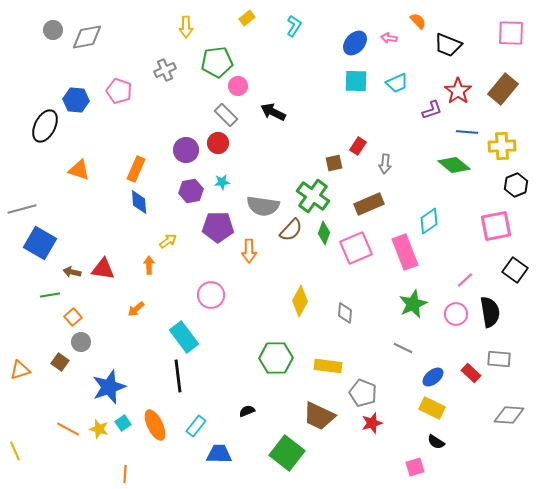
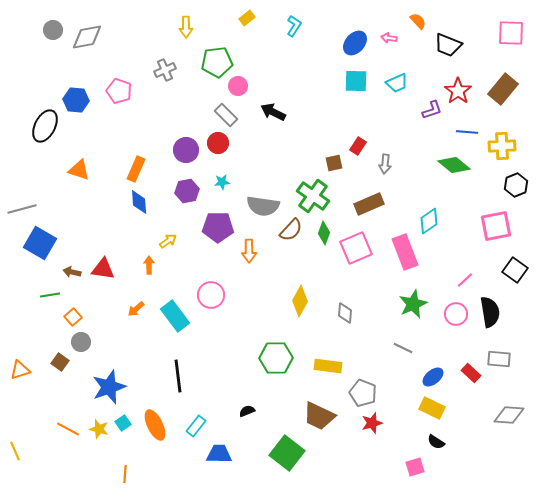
purple hexagon at (191, 191): moved 4 px left
cyan rectangle at (184, 337): moved 9 px left, 21 px up
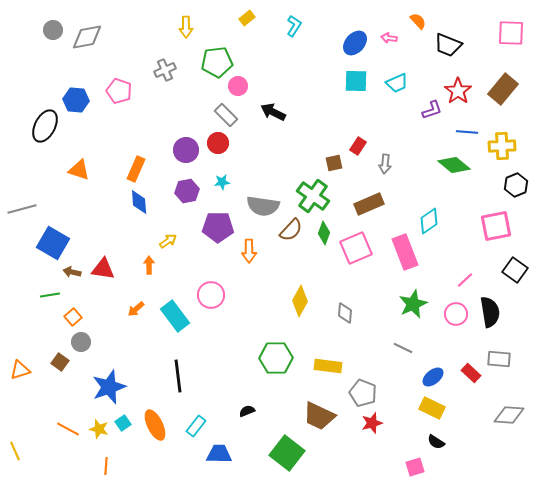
blue square at (40, 243): moved 13 px right
orange line at (125, 474): moved 19 px left, 8 px up
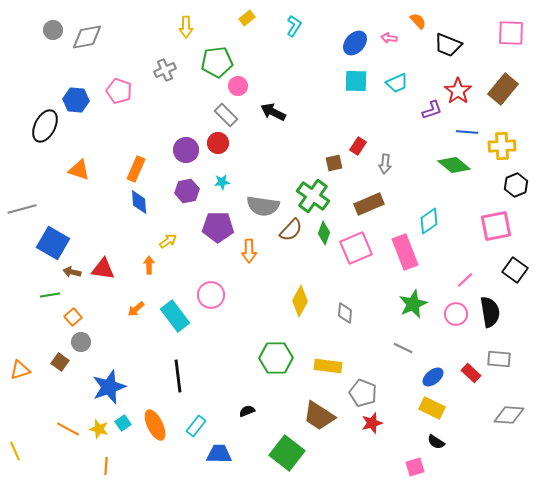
brown trapezoid at (319, 416): rotated 8 degrees clockwise
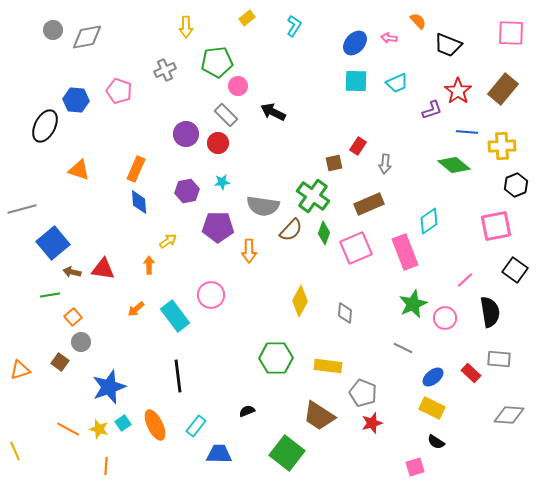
purple circle at (186, 150): moved 16 px up
blue square at (53, 243): rotated 20 degrees clockwise
pink circle at (456, 314): moved 11 px left, 4 px down
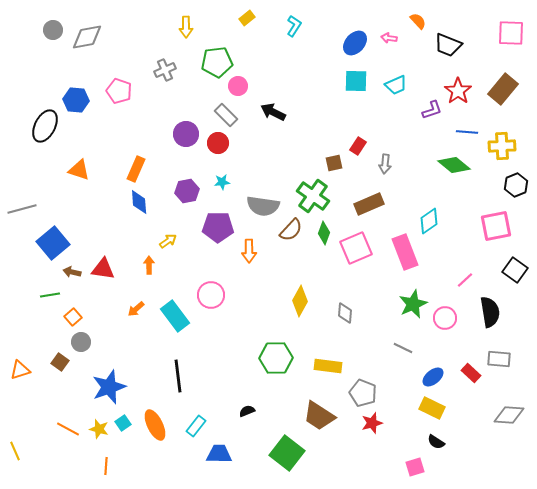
cyan trapezoid at (397, 83): moved 1 px left, 2 px down
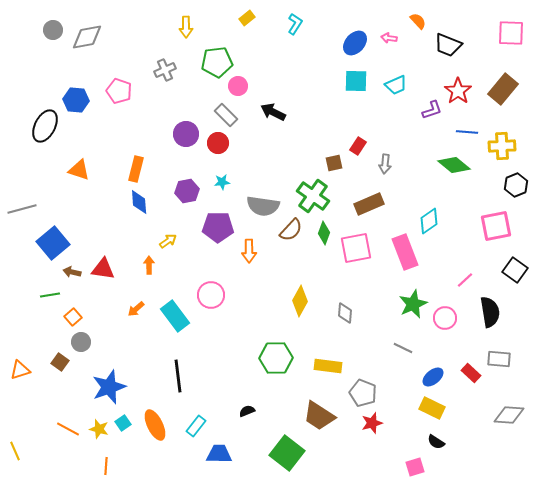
cyan L-shape at (294, 26): moved 1 px right, 2 px up
orange rectangle at (136, 169): rotated 10 degrees counterclockwise
pink square at (356, 248): rotated 12 degrees clockwise
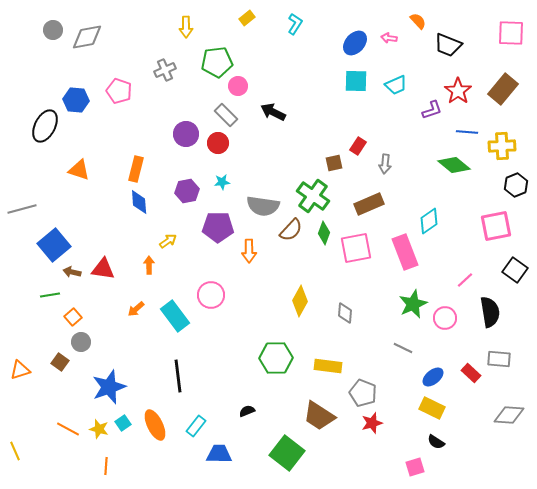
blue square at (53, 243): moved 1 px right, 2 px down
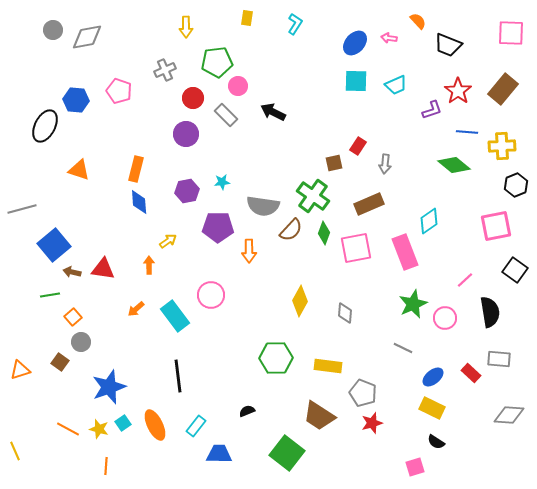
yellow rectangle at (247, 18): rotated 42 degrees counterclockwise
red circle at (218, 143): moved 25 px left, 45 px up
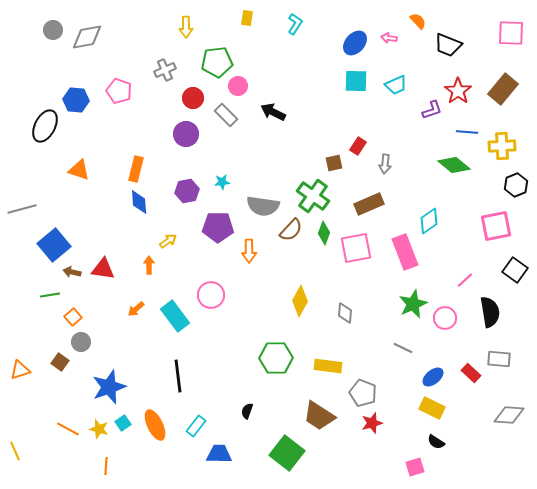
black semicircle at (247, 411): rotated 49 degrees counterclockwise
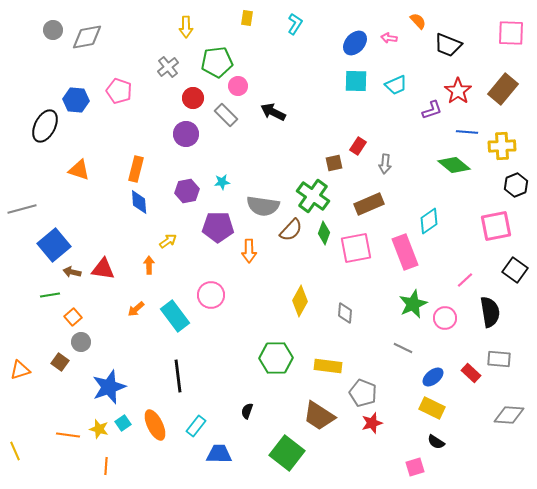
gray cross at (165, 70): moved 3 px right, 3 px up; rotated 15 degrees counterclockwise
orange line at (68, 429): moved 6 px down; rotated 20 degrees counterclockwise
